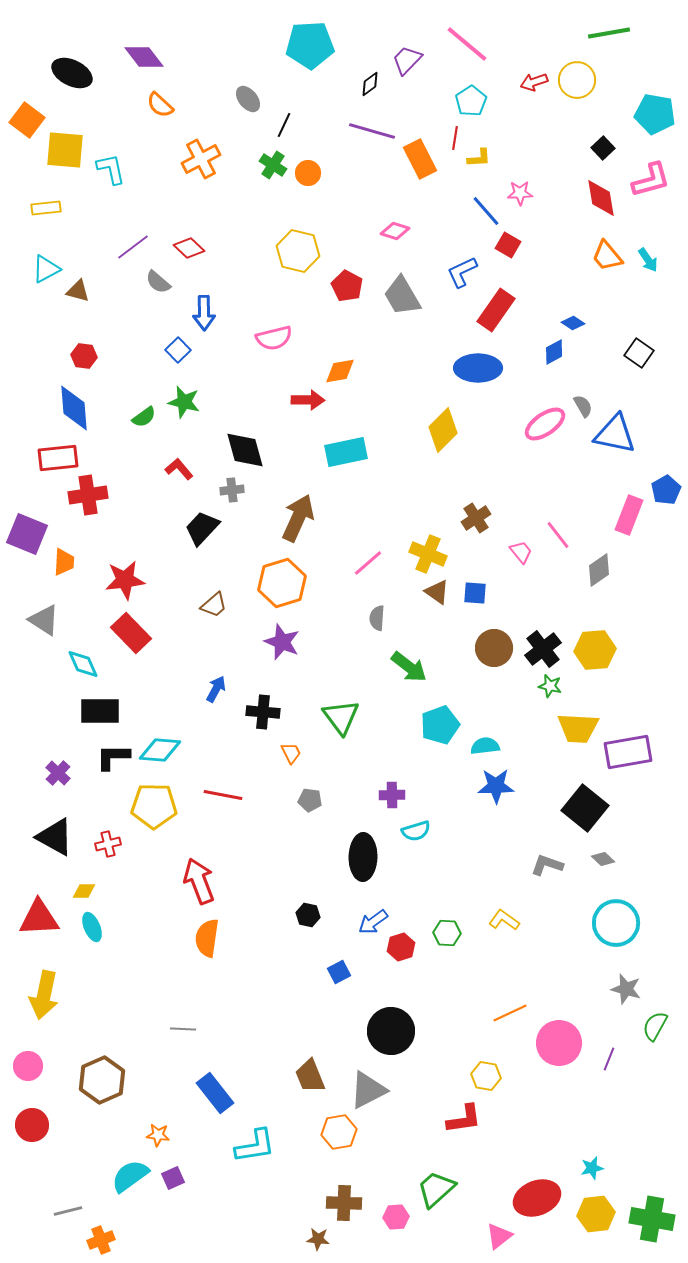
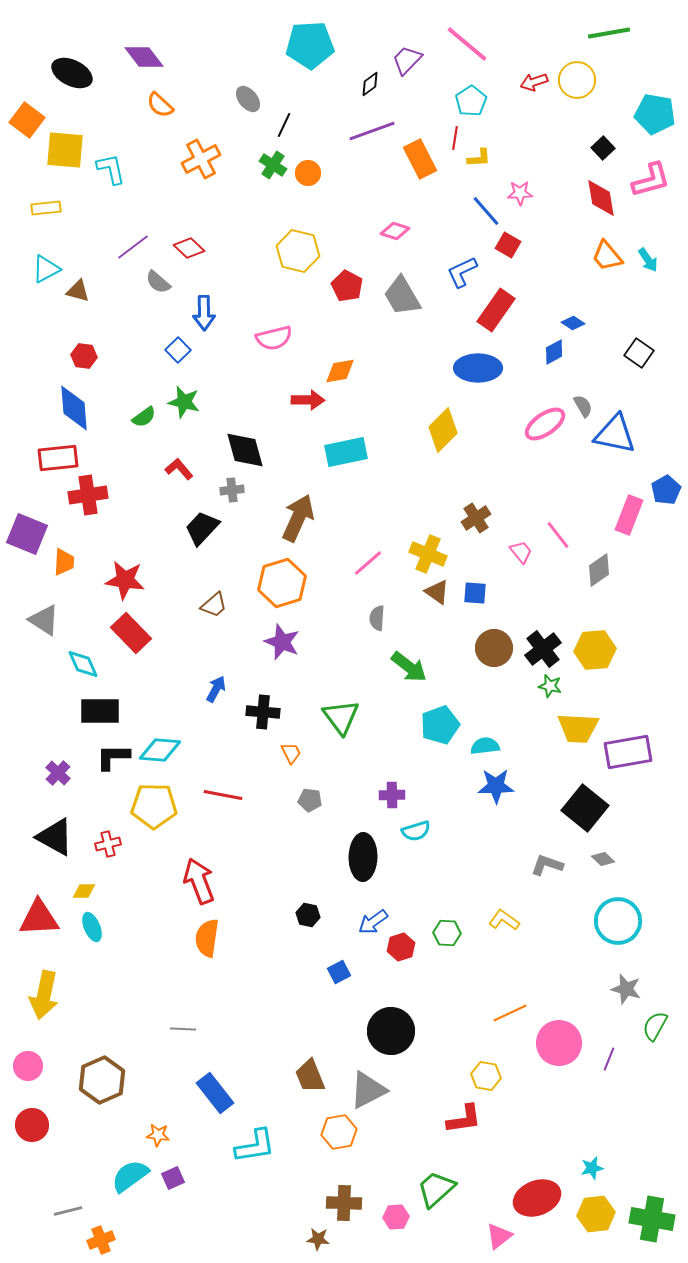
purple line at (372, 131): rotated 36 degrees counterclockwise
red star at (125, 580): rotated 15 degrees clockwise
cyan circle at (616, 923): moved 2 px right, 2 px up
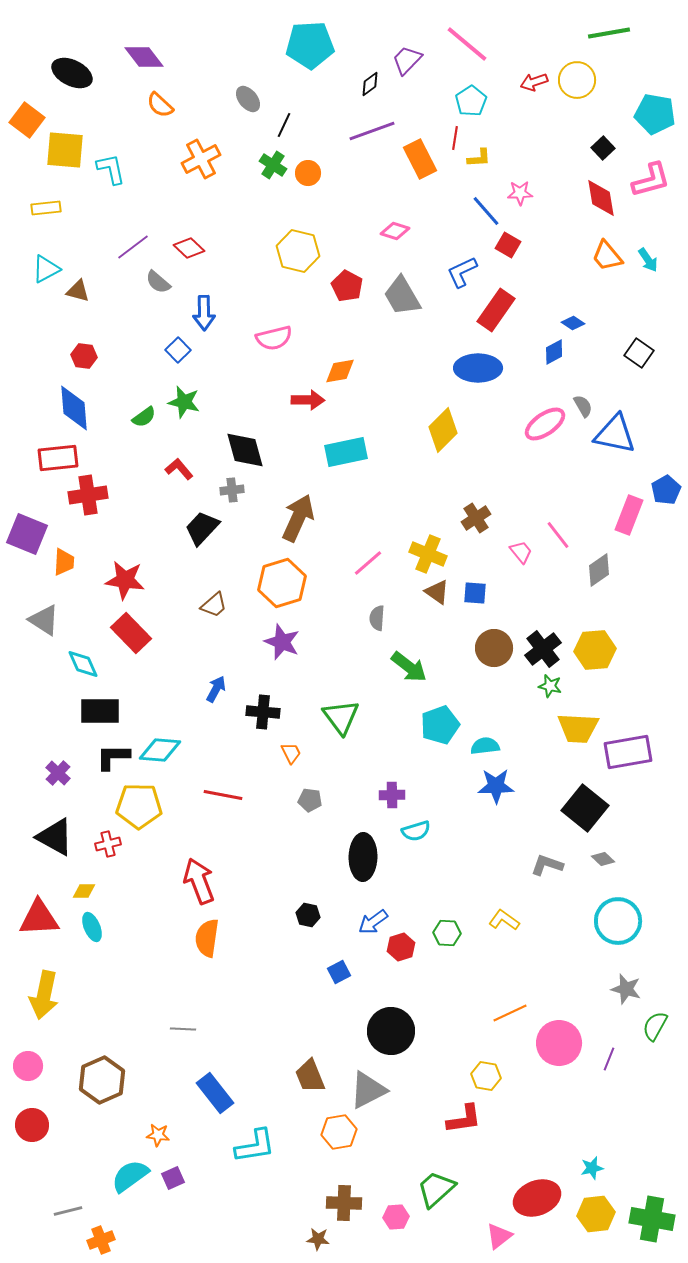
yellow pentagon at (154, 806): moved 15 px left
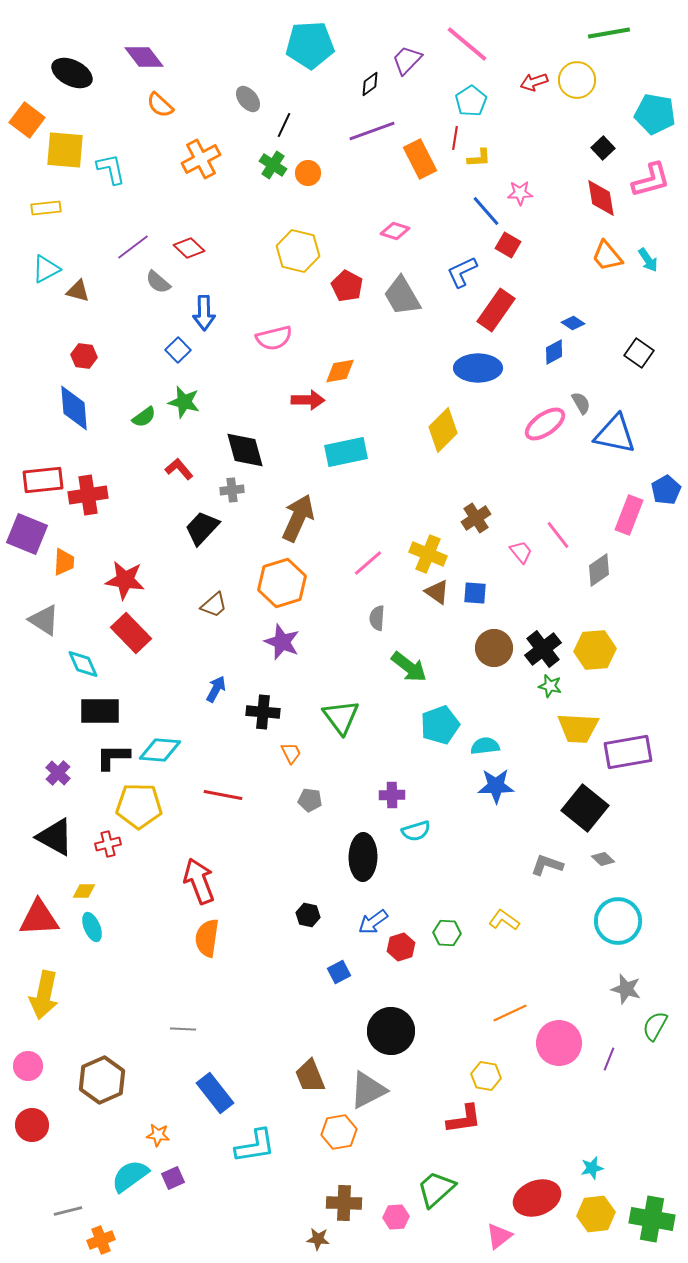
gray semicircle at (583, 406): moved 2 px left, 3 px up
red rectangle at (58, 458): moved 15 px left, 22 px down
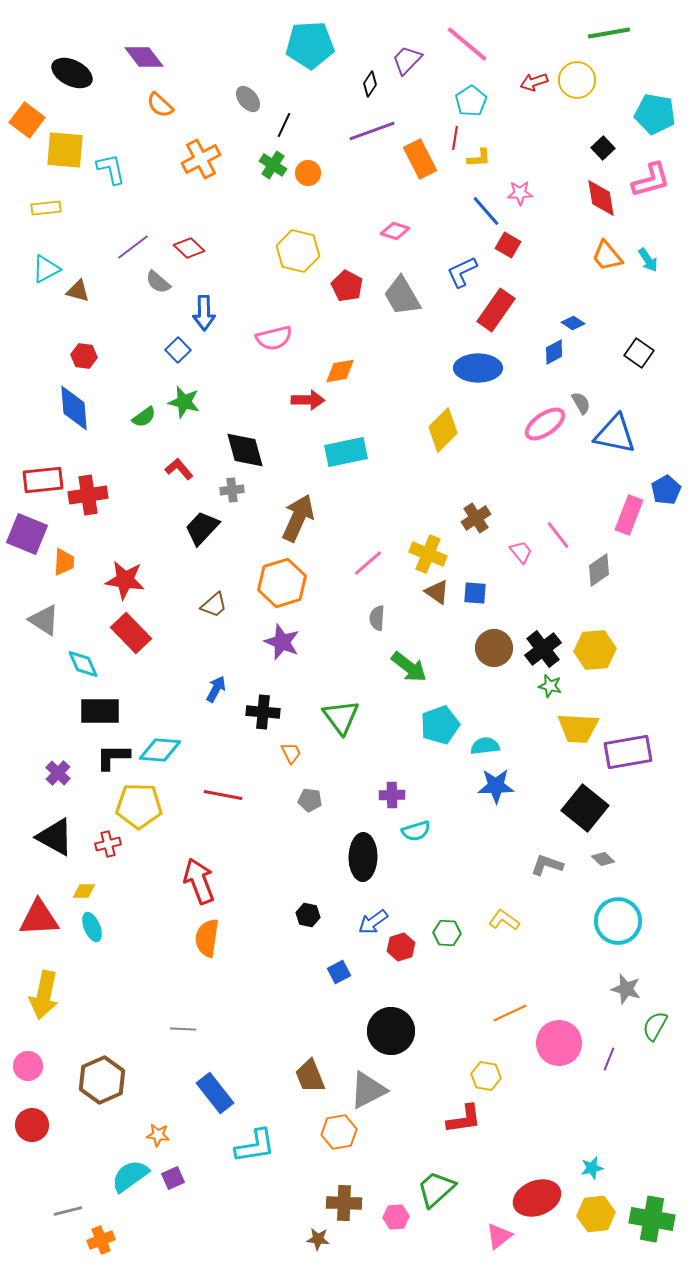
black diamond at (370, 84): rotated 20 degrees counterclockwise
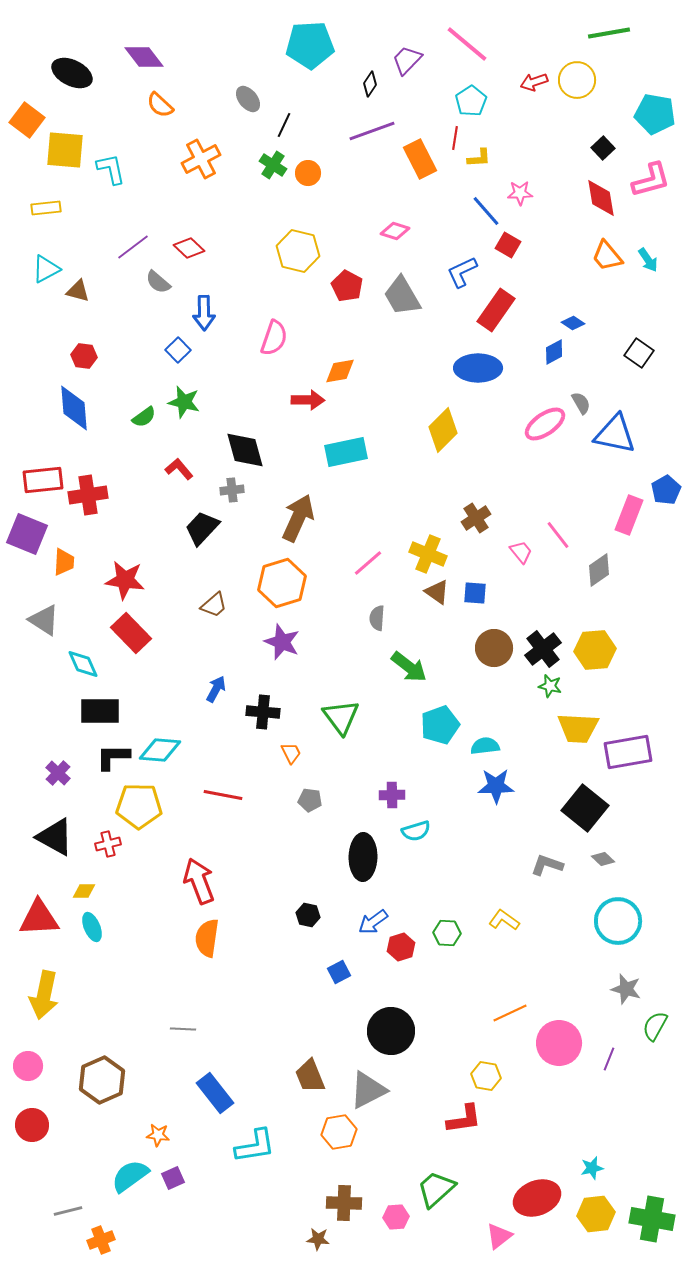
pink semicircle at (274, 338): rotated 57 degrees counterclockwise
